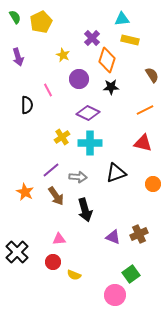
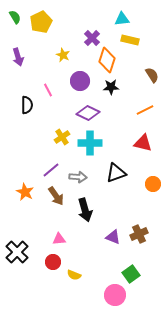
purple circle: moved 1 px right, 2 px down
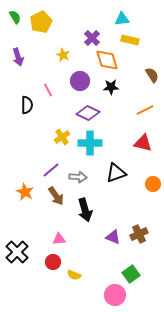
orange diamond: rotated 35 degrees counterclockwise
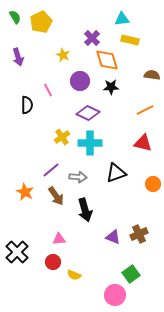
brown semicircle: rotated 49 degrees counterclockwise
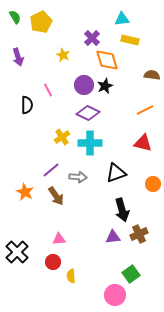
purple circle: moved 4 px right, 4 px down
black star: moved 6 px left, 1 px up; rotated 21 degrees counterclockwise
black arrow: moved 37 px right
purple triangle: rotated 28 degrees counterclockwise
yellow semicircle: moved 3 px left, 1 px down; rotated 64 degrees clockwise
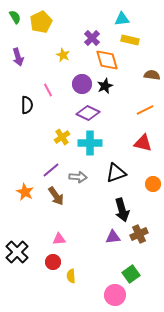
purple circle: moved 2 px left, 1 px up
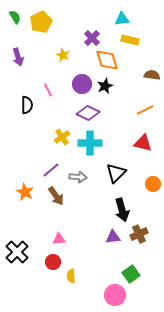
black triangle: rotated 25 degrees counterclockwise
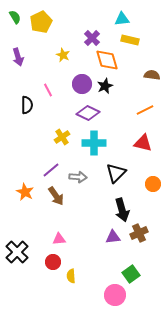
cyan cross: moved 4 px right
brown cross: moved 1 px up
